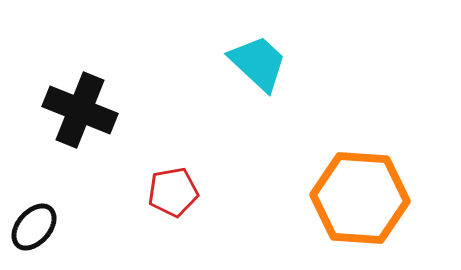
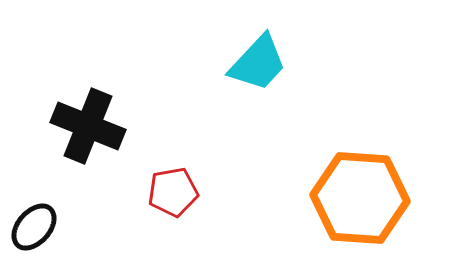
cyan trapezoid: rotated 90 degrees clockwise
black cross: moved 8 px right, 16 px down
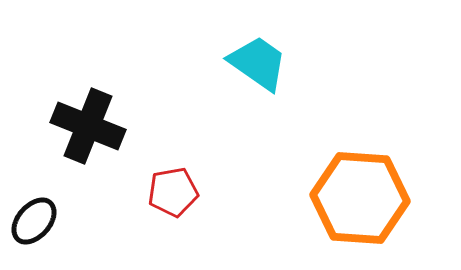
cyan trapezoid: rotated 98 degrees counterclockwise
black ellipse: moved 6 px up
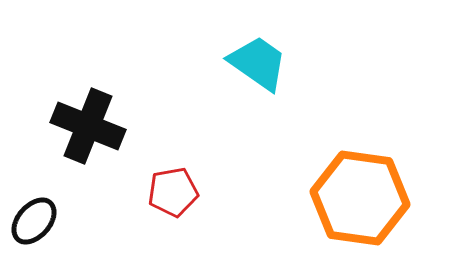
orange hexagon: rotated 4 degrees clockwise
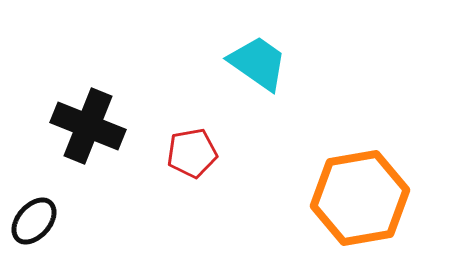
red pentagon: moved 19 px right, 39 px up
orange hexagon: rotated 18 degrees counterclockwise
